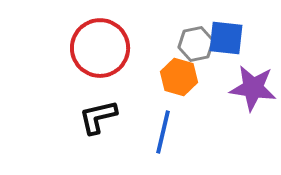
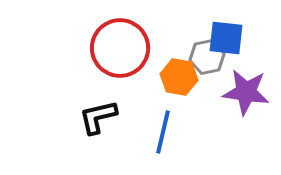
gray hexagon: moved 11 px right, 13 px down
red circle: moved 20 px right
orange hexagon: rotated 6 degrees counterclockwise
purple star: moved 7 px left, 4 px down
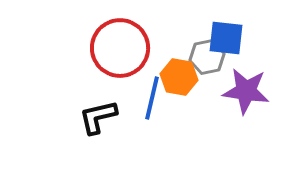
purple star: moved 1 px up
blue line: moved 11 px left, 34 px up
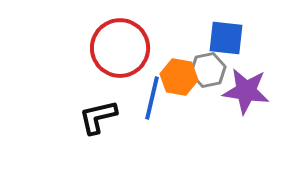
gray hexagon: moved 1 px right, 13 px down
